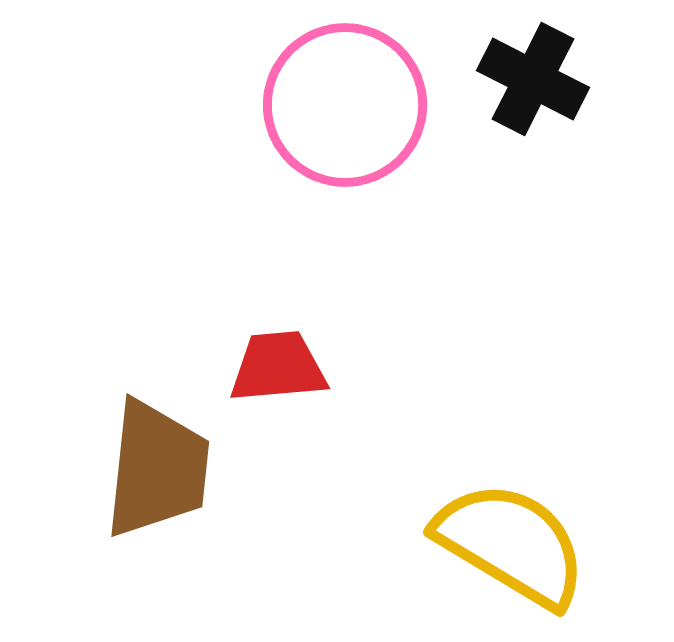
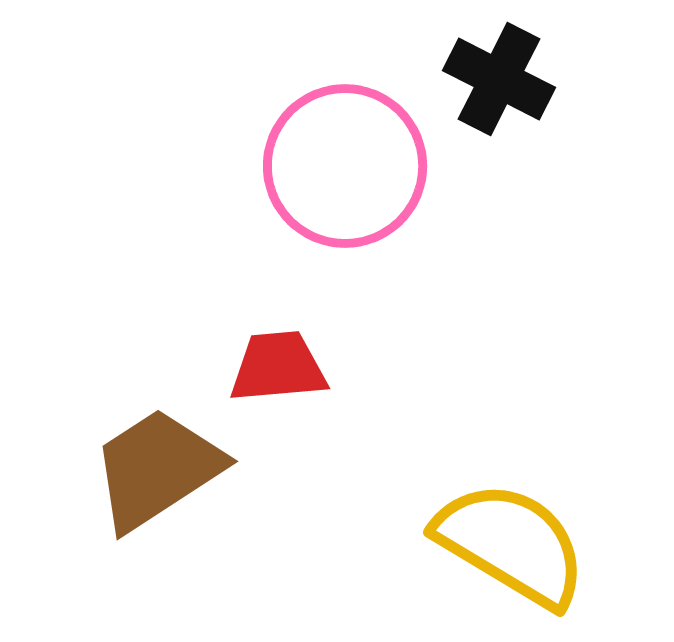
black cross: moved 34 px left
pink circle: moved 61 px down
brown trapezoid: rotated 129 degrees counterclockwise
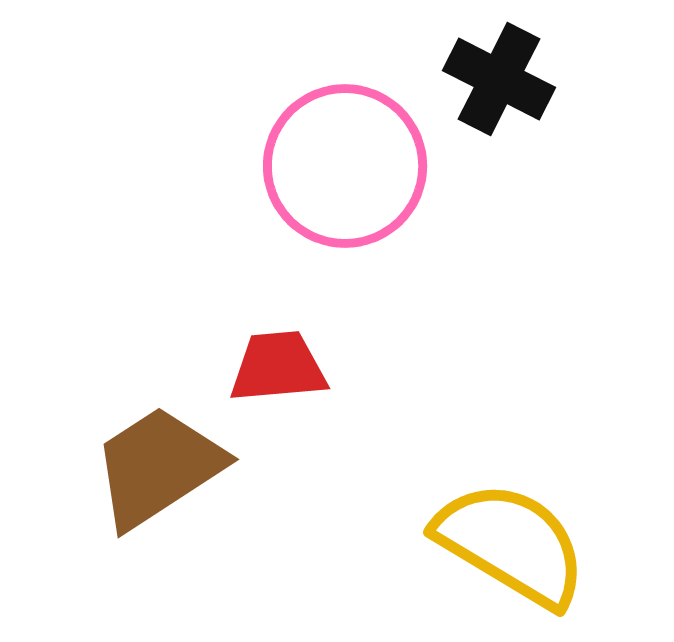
brown trapezoid: moved 1 px right, 2 px up
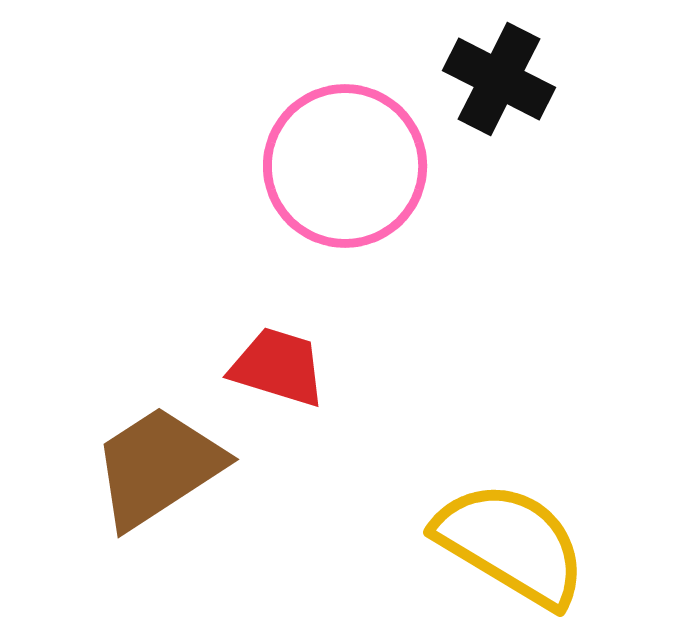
red trapezoid: rotated 22 degrees clockwise
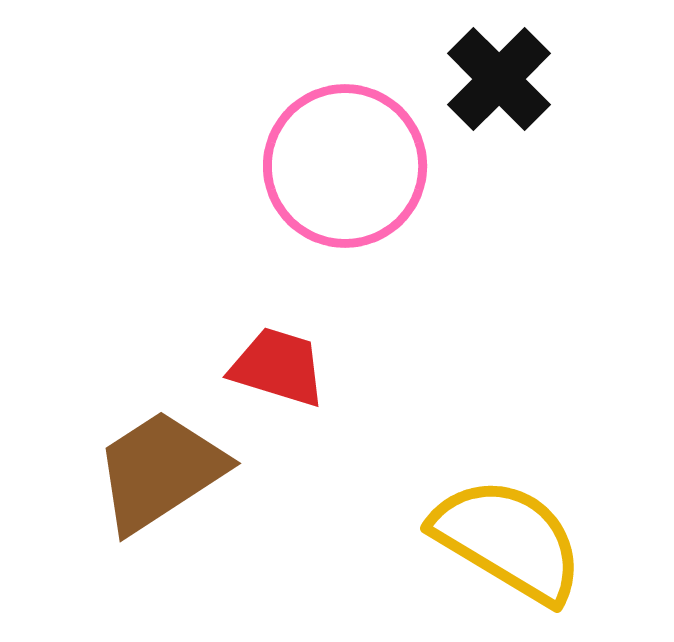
black cross: rotated 18 degrees clockwise
brown trapezoid: moved 2 px right, 4 px down
yellow semicircle: moved 3 px left, 4 px up
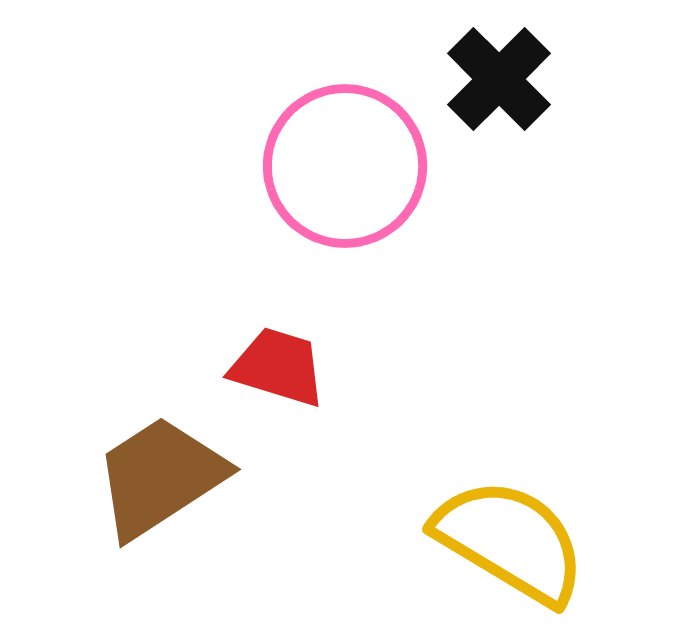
brown trapezoid: moved 6 px down
yellow semicircle: moved 2 px right, 1 px down
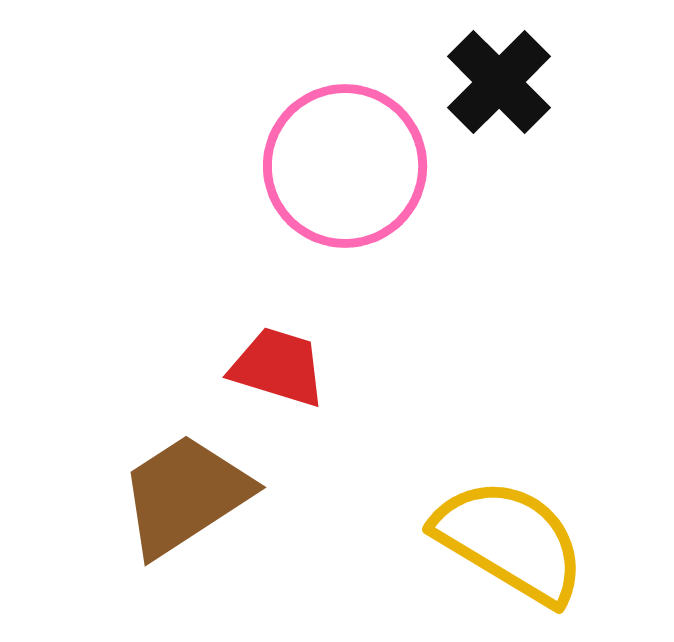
black cross: moved 3 px down
brown trapezoid: moved 25 px right, 18 px down
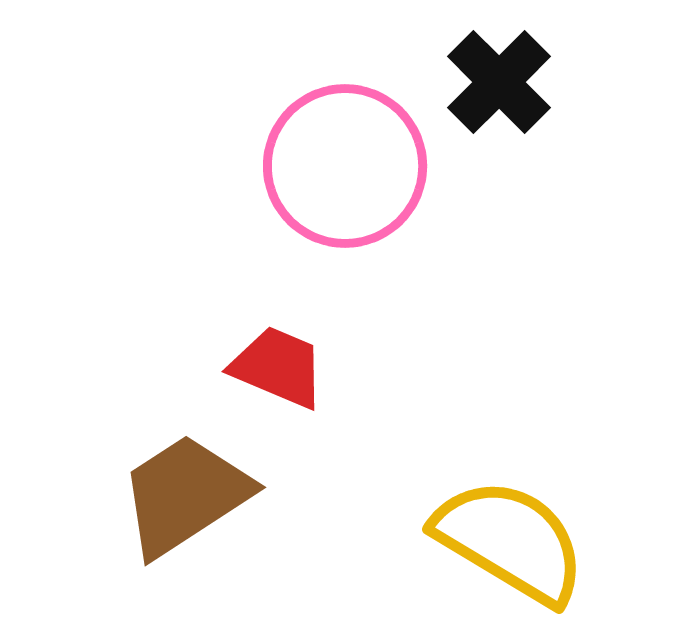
red trapezoid: rotated 6 degrees clockwise
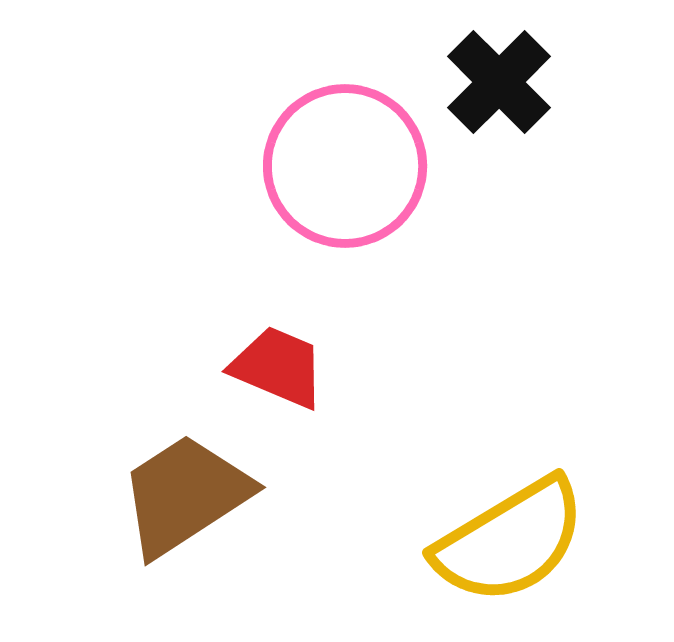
yellow semicircle: rotated 118 degrees clockwise
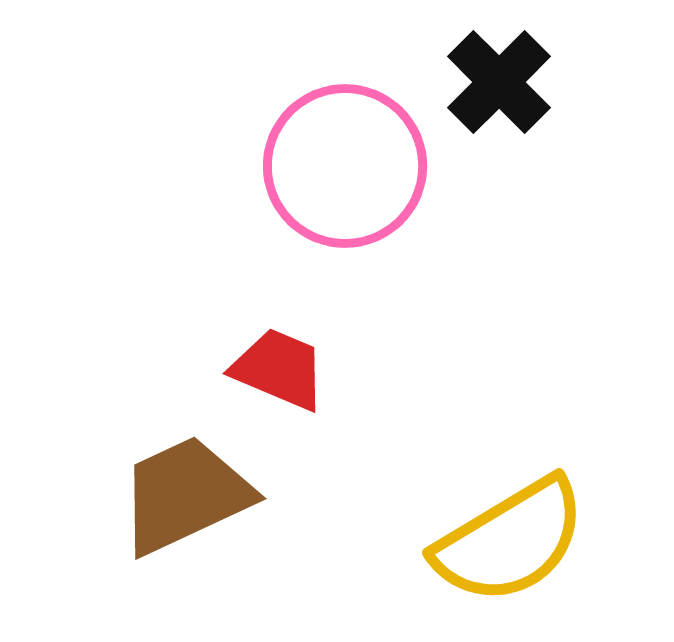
red trapezoid: moved 1 px right, 2 px down
brown trapezoid: rotated 8 degrees clockwise
